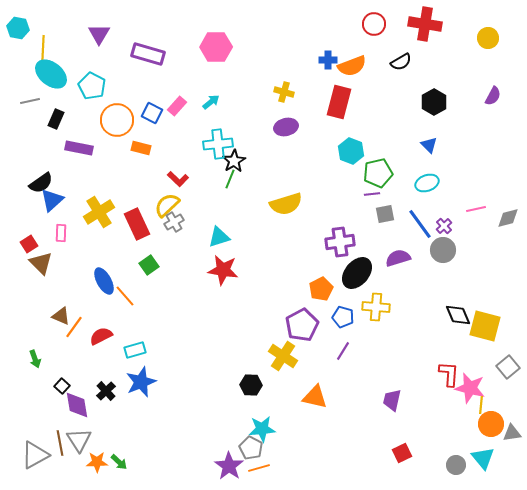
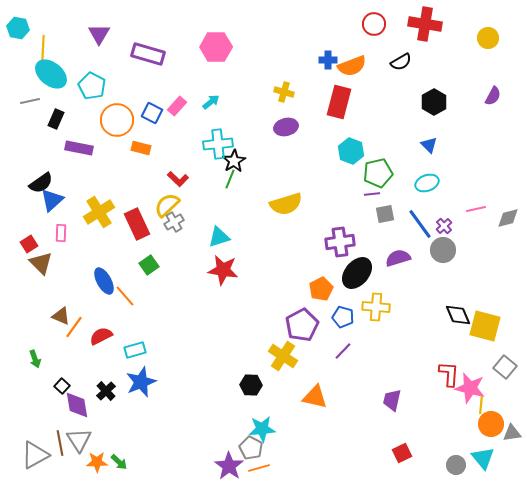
purple line at (343, 351): rotated 12 degrees clockwise
gray square at (508, 367): moved 3 px left; rotated 10 degrees counterclockwise
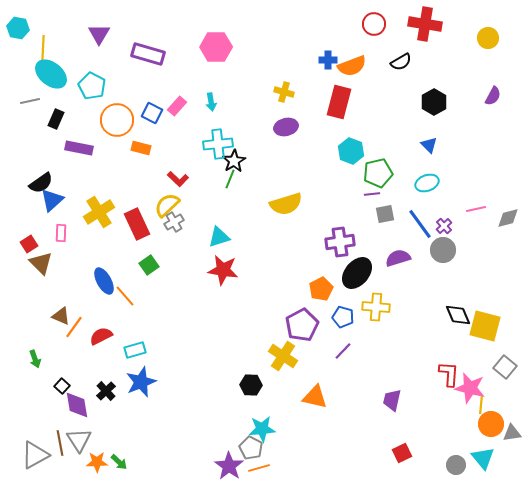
cyan arrow at (211, 102): rotated 120 degrees clockwise
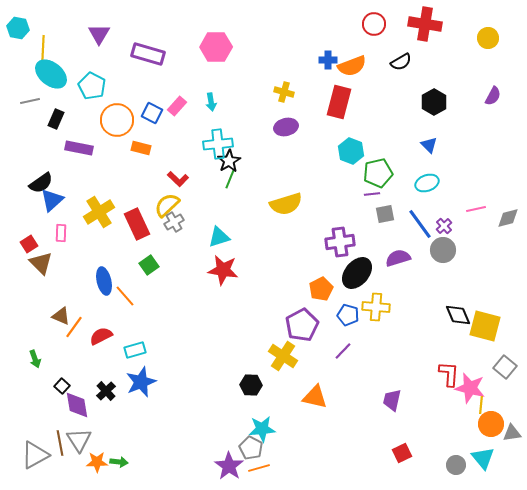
black star at (234, 161): moved 5 px left
blue ellipse at (104, 281): rotated 16 degrees clockwise
blue pentagon at (343, 317): moved 5 px right, 2 px up
green arrow at (119, 462): rotated 36 degrees counterclockwise
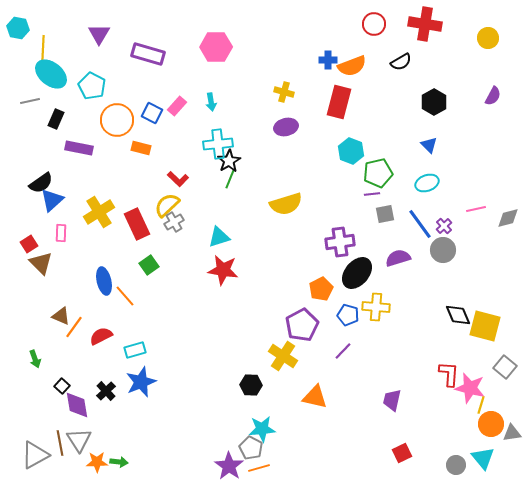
yellow line at (481, 405): rotated 12 degrees clockwise
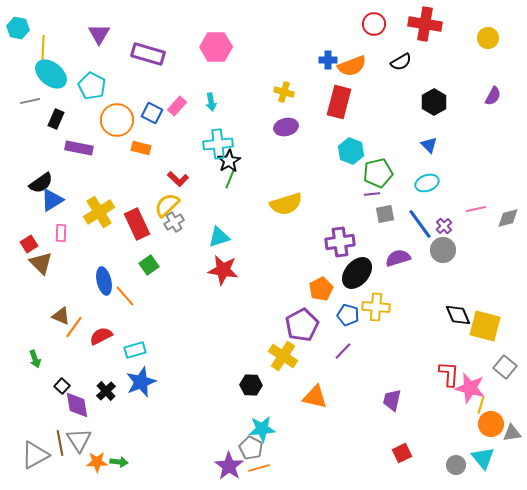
blue triangle at (52, 200): rotated 10 degrees clockwise
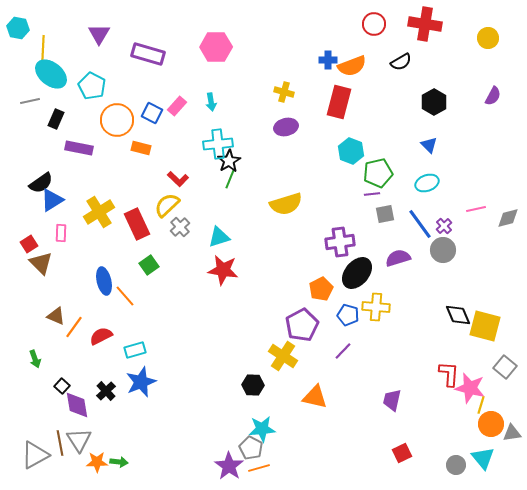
gray cross at (174, 222): moved 6 px right, 5 px down; rotated 12 degrees counterclockwise
brown triangle at (61, 316): moved 5 px left
black hexagon at (251, 385): moved 2 px right
